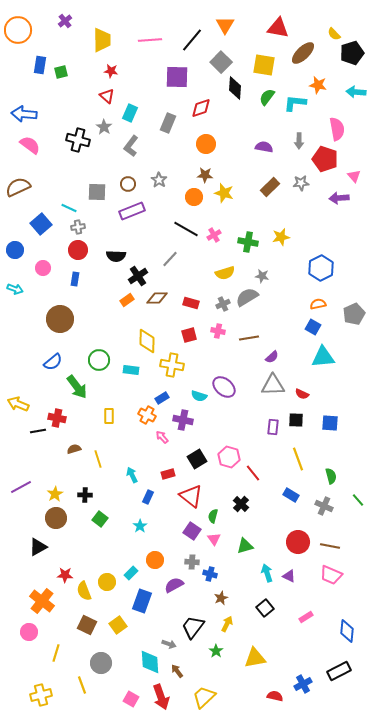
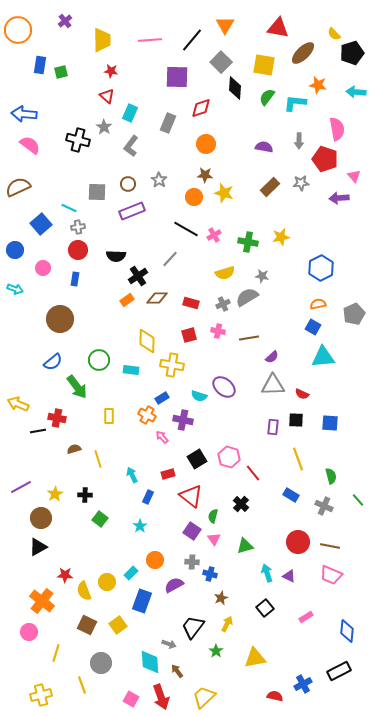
brown circle at (56, 518): moved 15 px left
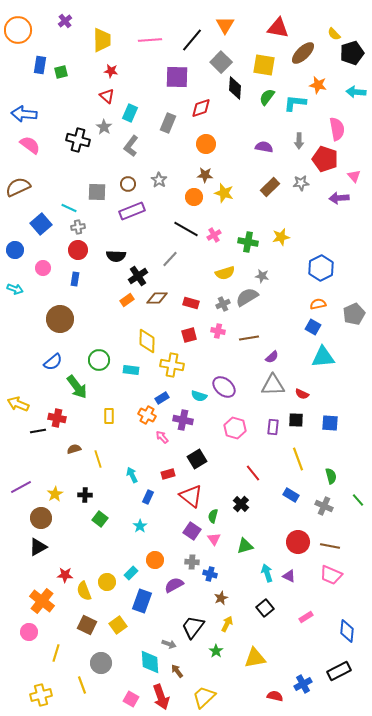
pink hexagon at (229, 457): moved 6 px right, 29 px up
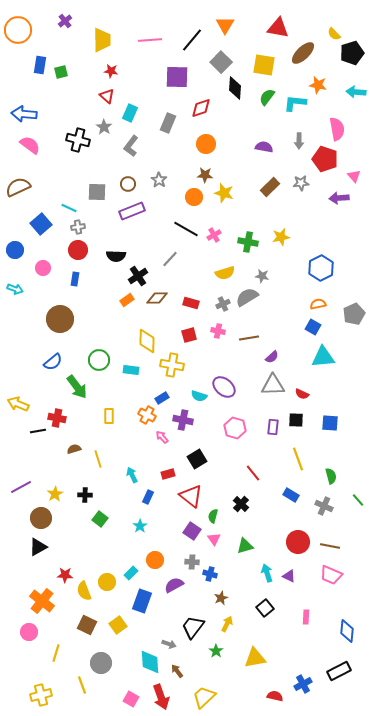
pink rectangle at (306, 617): rotated 56 degrees counterclockwise
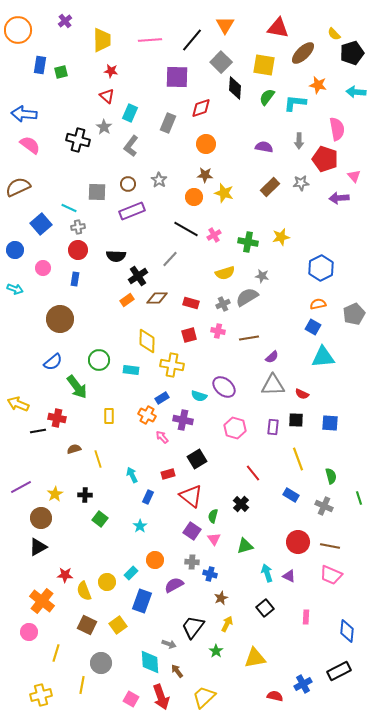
green line at (358, 500): moved 1 px right, 2 px up; rotated 24 degrees clockwise
yellow line at (82, 685): rotated 30 degrees clockwise
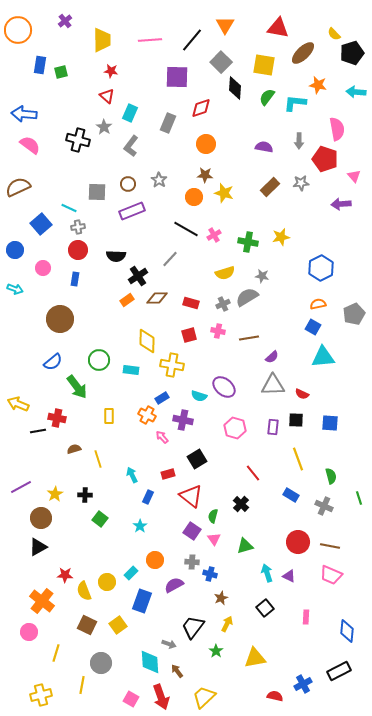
purple arrow at (339, 198): moved 2 px right, 6 px down
